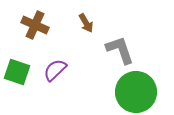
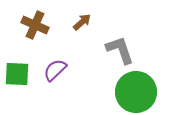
brown arrow: moved 4 px left, 1 px up; rotated 102 degrees counterclockwise
green square: moved 2 px down; rotated 16 degrees counterclockwise
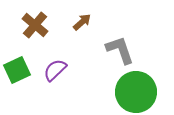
brown cross: rotated 16 degrees clockwise
green square: moved 4 px up; rotated 28 degrees counterclockwise
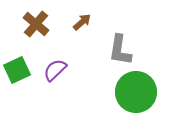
brown cross: moved 1 px right, 1 px up
gray L-shape: rotated 152 degrees counterclockwise
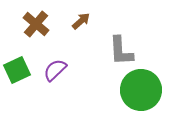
brown arrow: moved 1 px left, 1 px up
gray L-shape: moved 1 px right, 1 px down; rotated 12 degrees counterclockwise
green circle: moved 5 px right, 2 px up
